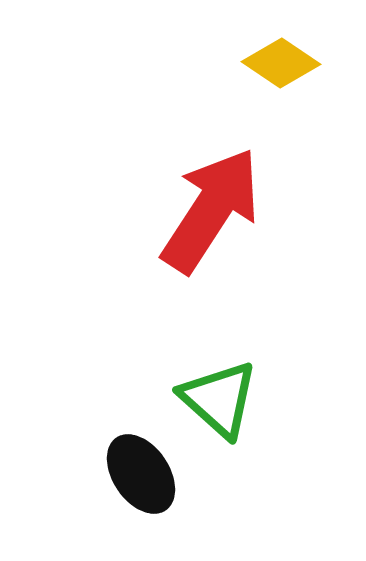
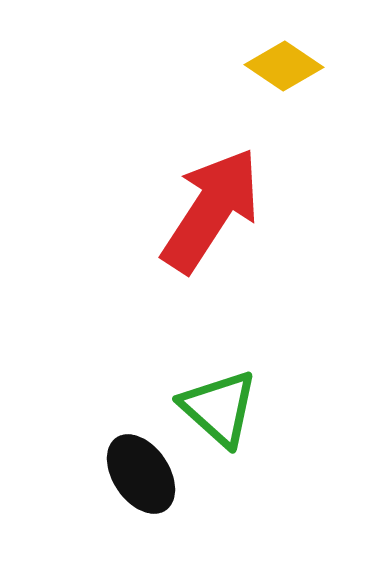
yellow diamond: moved 3 px right, 3 px down
green triangle: moved 9 px down
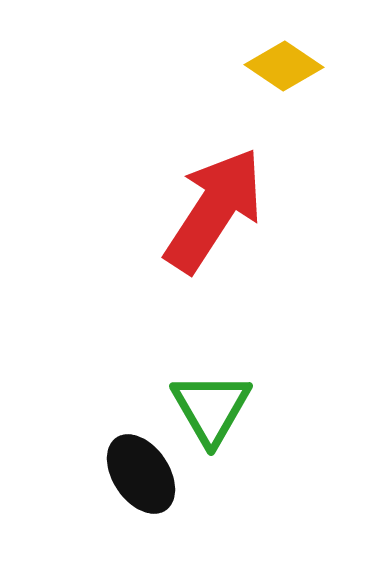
red arrow: moved 3 px right
green triangle: moved 8 px left; rotated 18 degrees clockwise
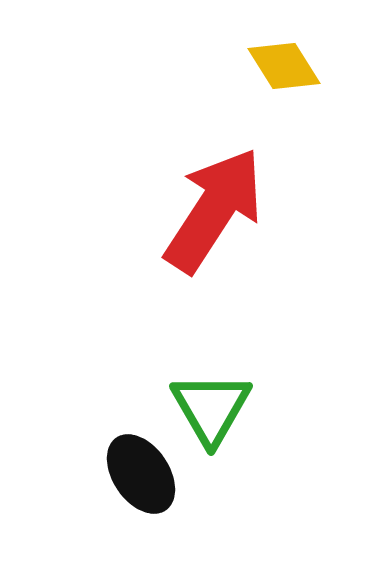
yellow diamond: rotated 24 degrees clockwise
